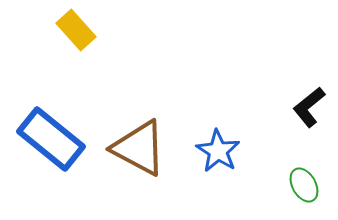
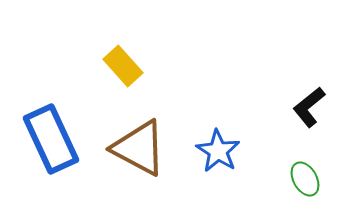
yellow rectangle: moved 47 px right, 36 px down
blue rectangle: rotated 26 degrees clockwise
green ellipse: moved 1 px right, 6 px up
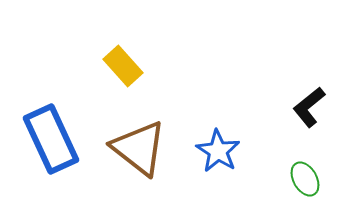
brown triangle: rotated 10 degrees clockwise
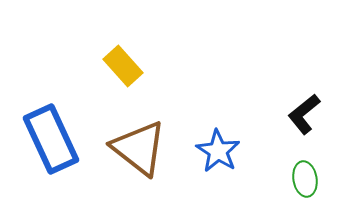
black L-shape: moved 5 px left, 7 px down
green ellipse: rotated 20 degrees clockwise
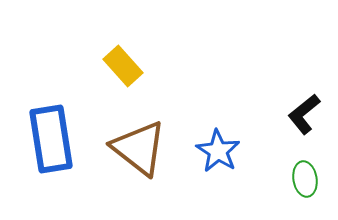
blue rectangle: rotated 16 degrees clockwise
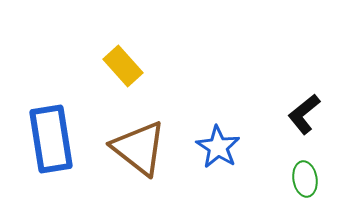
blue star: moved 4 px up
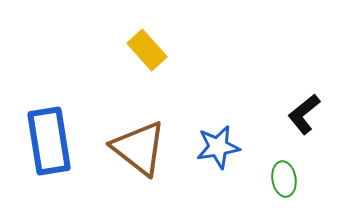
yellow rectangle: moved 24 px right, 16 px up
blue rectangle: moved 2 px left, 2 px down
blue star: rotated 30 degrees clockwise
green ellipse: moved 21 px left
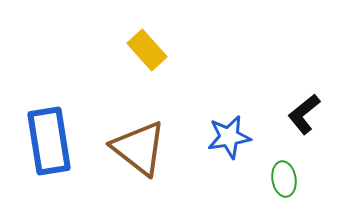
blue star: moved 11 px right, 10 px up
